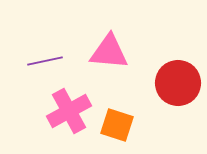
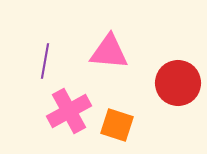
purple line: rotated 68 degrees counterclockwise
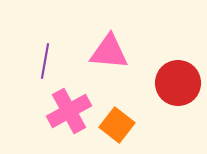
orange square: rotated 20 degrees clockwise
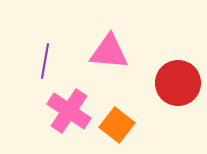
pink cross: rotated 27 degrees counterclockwise
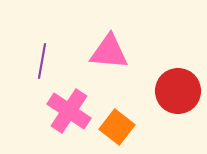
purple line: moved 3 px left
red circle: moved 8 px down
orange square: moved 2 px down
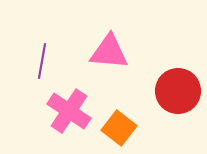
orange square: moved 2 px right, 1 px down
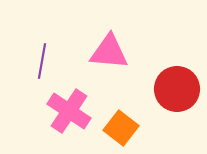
red circle: moved 1 px left, 2 px up
orange square: moved 2 px right
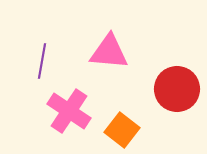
orange square: moved 1 px right, 2 px down
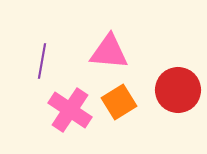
red circle: moved 1 px right, 1 px down
pink cross: moved 1 px right, 1 px up
orange square: moved 3 px left, 28 px up; rotated 20 degrees clockwise
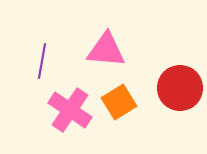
pink triangle: moved 3 px left, 2 px up
red circle: moved 2 px right, 2 px up
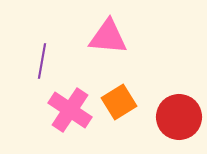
pink triangle: moved 2 px right, 13 px up
red circle: moved 1 px left, 29 px down
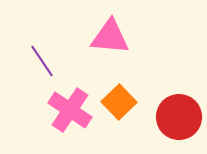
pink triangle: moved 2 px right
purple line: rotated 44 degrees counterclockwise
orange square: rotated 12 degrees counterclockwise
